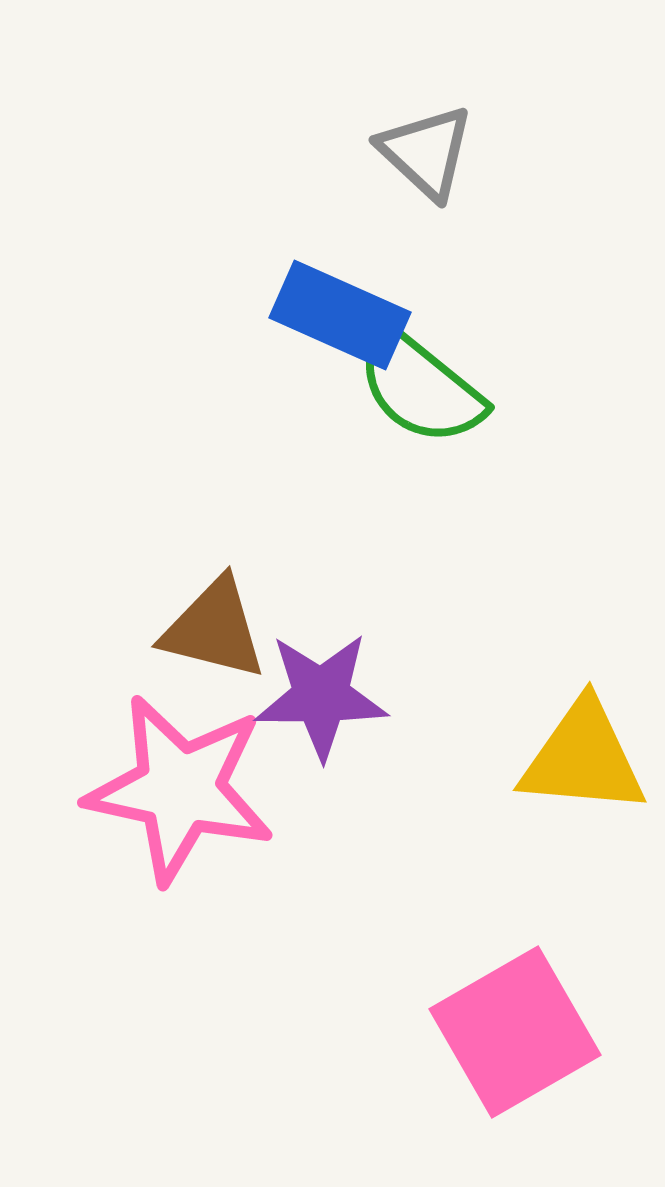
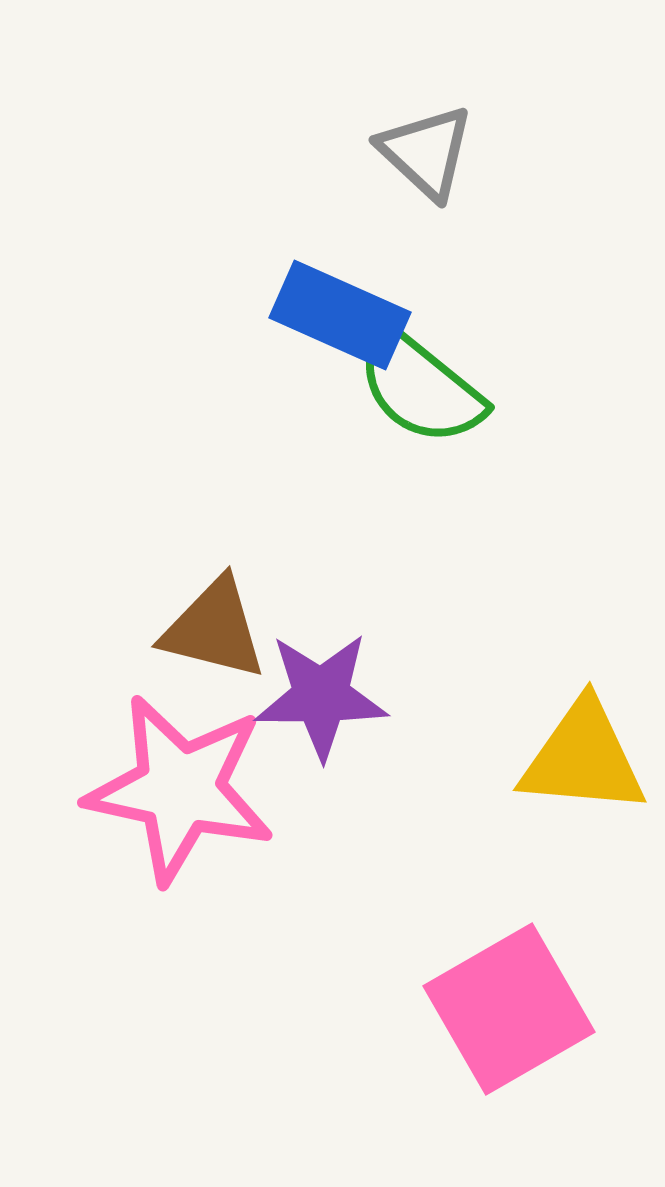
pink square: moved 6 px left, 23 px up
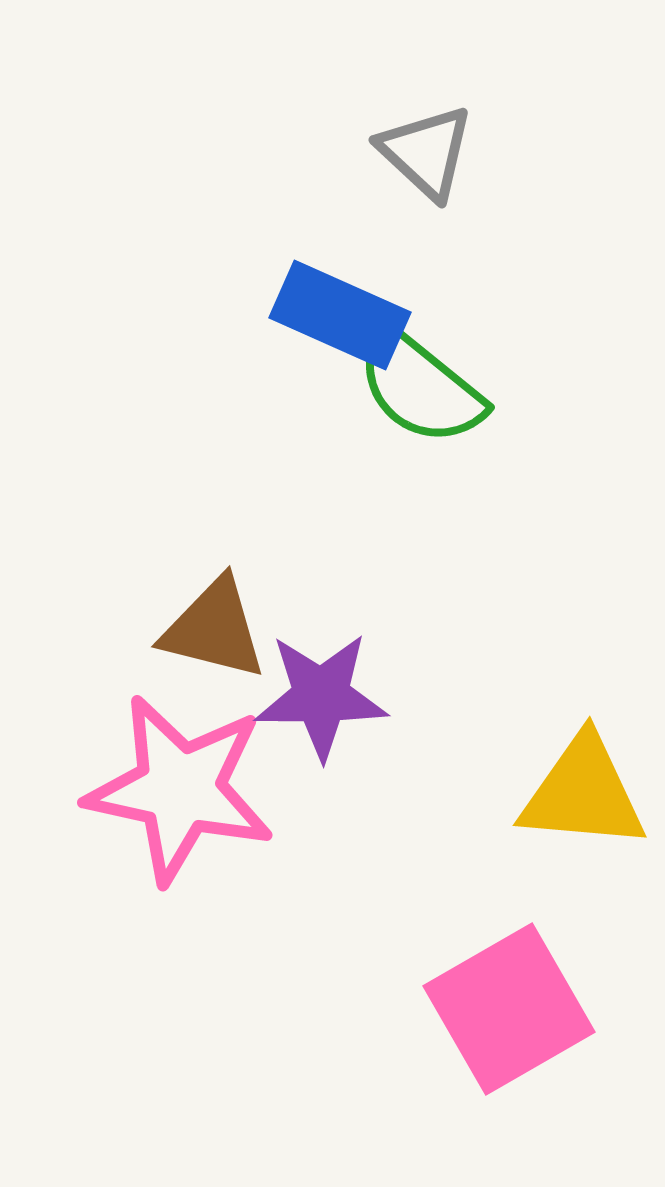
yellow triangle: moved 35 px down
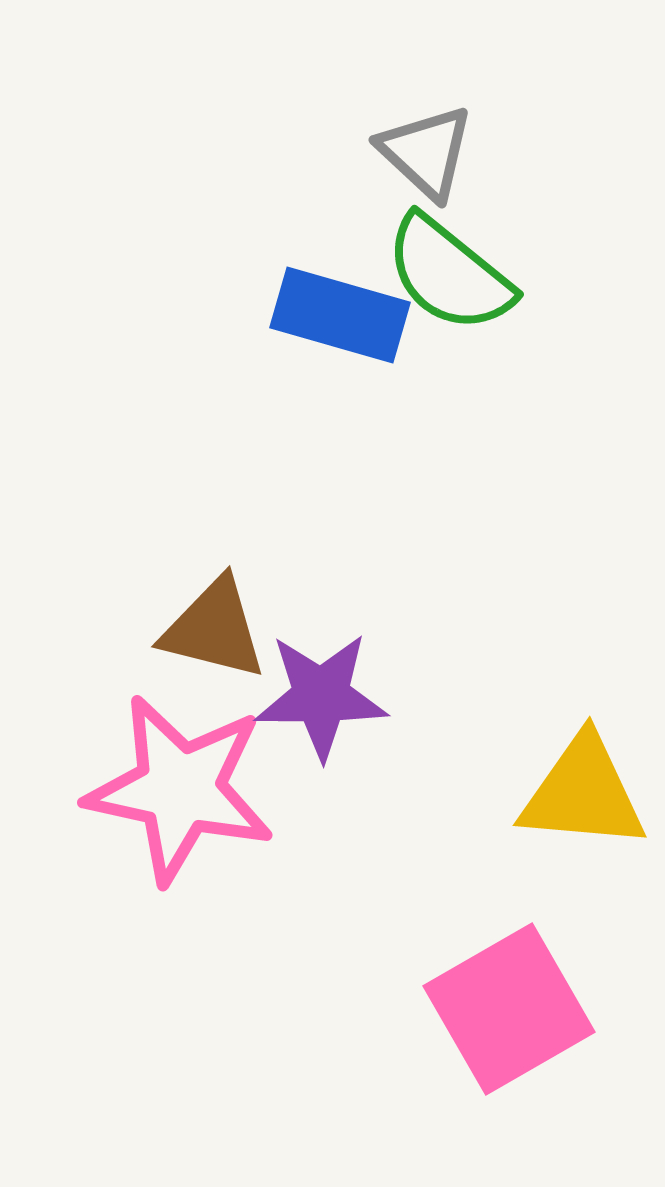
blue rectangle: rotated 8 degrees counterclockwise
green semicircle: moved 29 px right, 113 px up
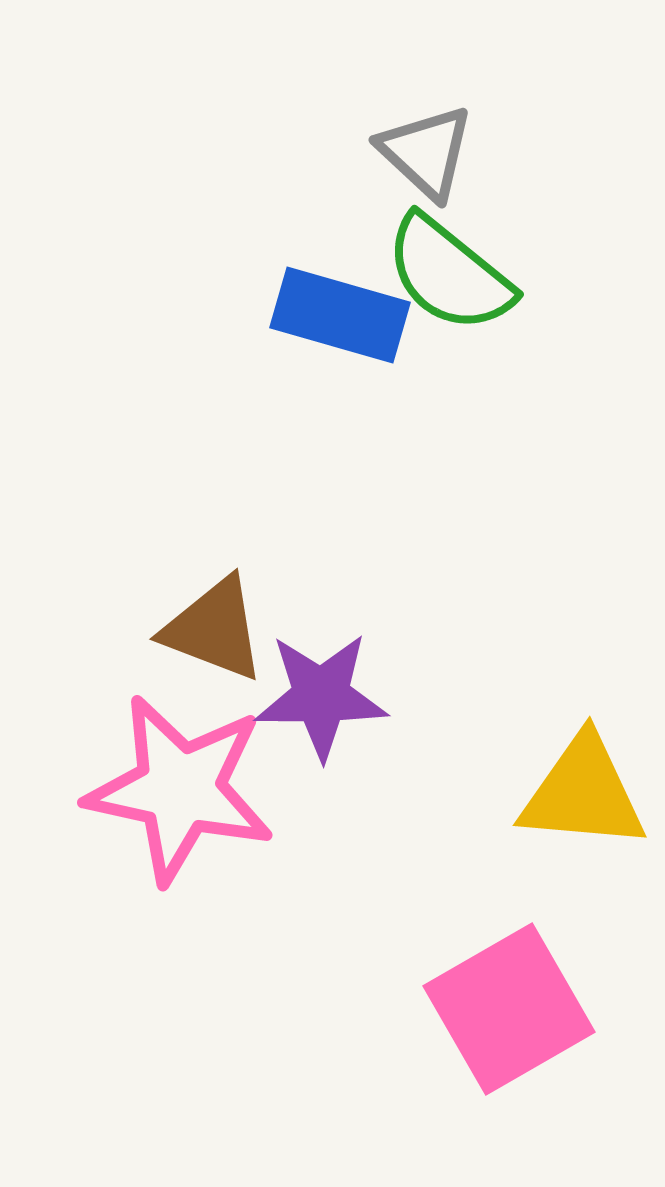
brown triangle: rotated 7 degrees clockwise
